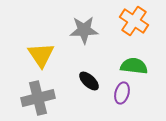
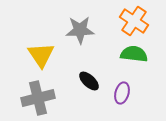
gray star: moved 4 px left
green semicircle: moved 12 px up
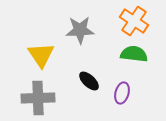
gray cross: rotated 12 degrees clockwise
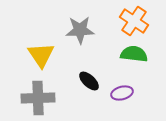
purple ellipse: rotated 60 degrees clockwise
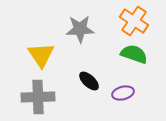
gray star: moved 1 px up
green semicircle: rotated 12 degrees clockwise
purple ellipse: moved 1 px right
gray cross: moved 1 px up
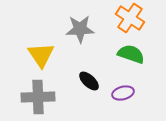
orange cross: moved 4 px left, 3 px up
green semicircle: moved 3 px left
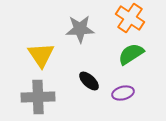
green semicircle: rotated 52 degrees counterclockwise
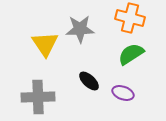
orange cross: rotated 20 degrees counterclockwise
yellow triangle: moved 4 px right, 11 px up
purple ellipse: rotated 35 degrees clockwise
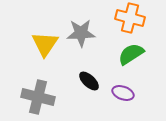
gray star: moved 1 px right, 4 px down
yellow triangle: rotated 8 degrees clockwise
gray cross: rotated 16 degrees clockwise
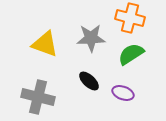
gray star: moved 10 px right, 5 px down
yellow triangle: rotated 44 degrees counterclockwise
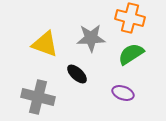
black ellipse: moved 12 px left, 7 px up
